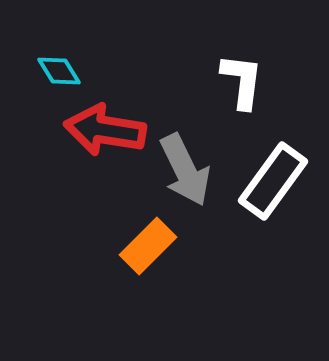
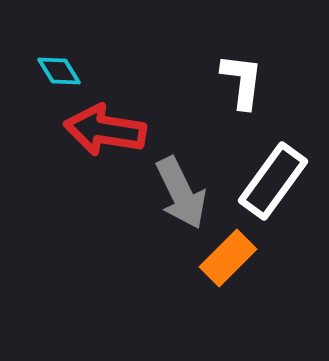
gray arrow: moved 4 px left, 23 px down
orange rectangle: moved 80 px right, 12 px down
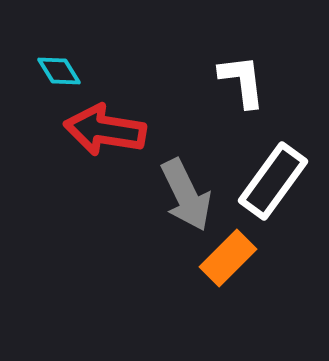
white L-shape: rotated 14 degrees counterclockwise
gray arrow: moved 5 px right, 2 px down
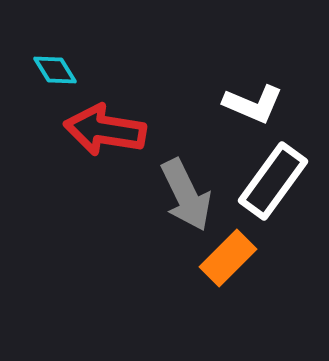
cyan diamond: moved 4 px left, 1 px up
white L-shape: moved 11 px right, 23 px down; rotated 120 degrees clockwise
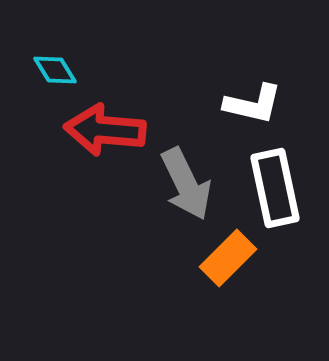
white L-shape: rotated 10 degrees counterclockwise
red arrow: rotated 4 degrees counterclockwise
white rectangle: moved 2 px right, 7 px down; rotated 48 degrees counterclockwise
gray arrow: moved 11 px up
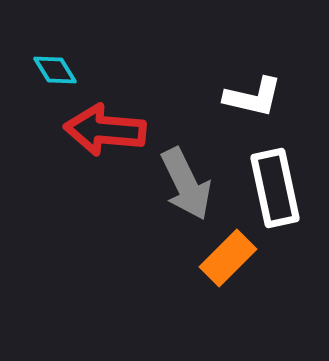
white L-shape: moved 7 px up
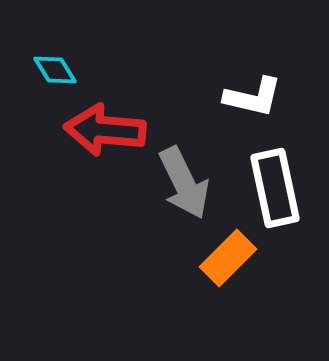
gray arrow: moved 2 px left, 1 px up
